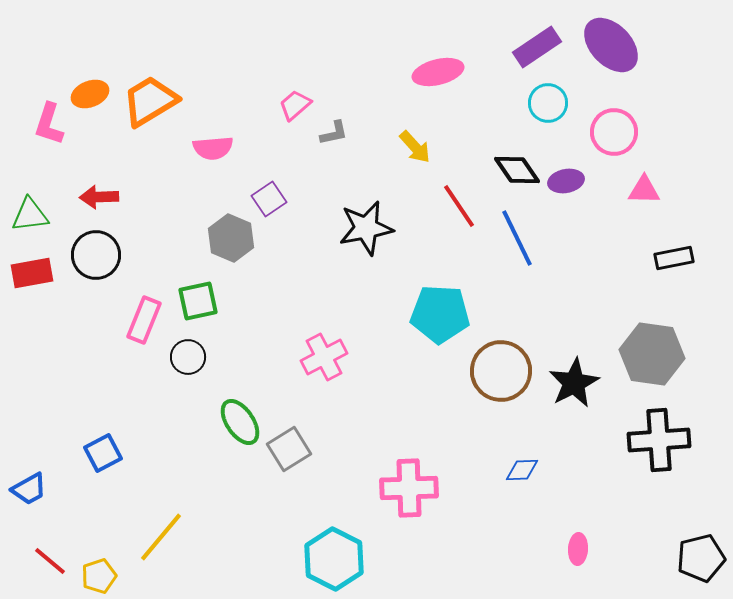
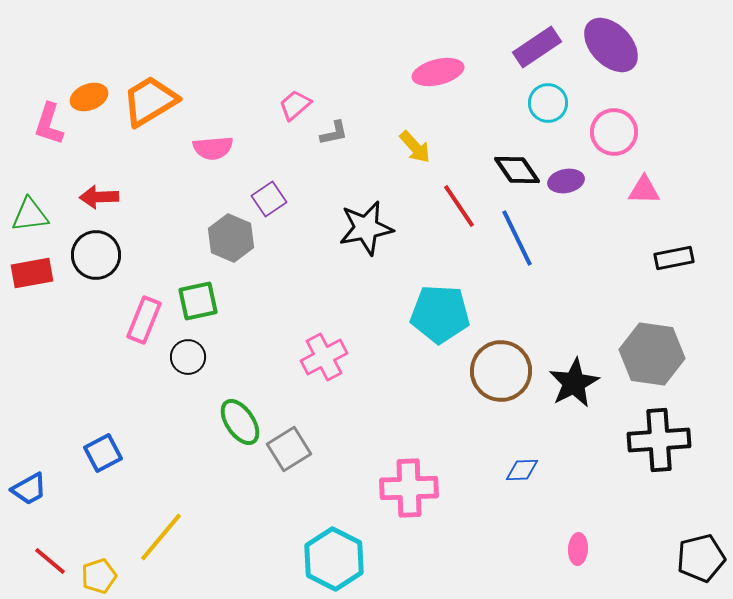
orange ellipse at (90, 94): moved 1 px left, 3 px down
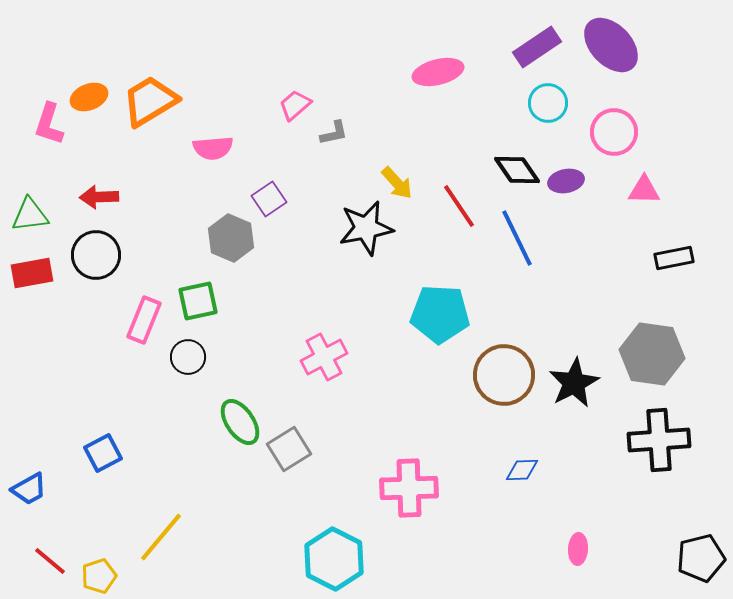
yellow arrow at (415, 147): moved 18 px left, 36 px down
brown circle at (501, 371): moved 3 px right, 4 px down
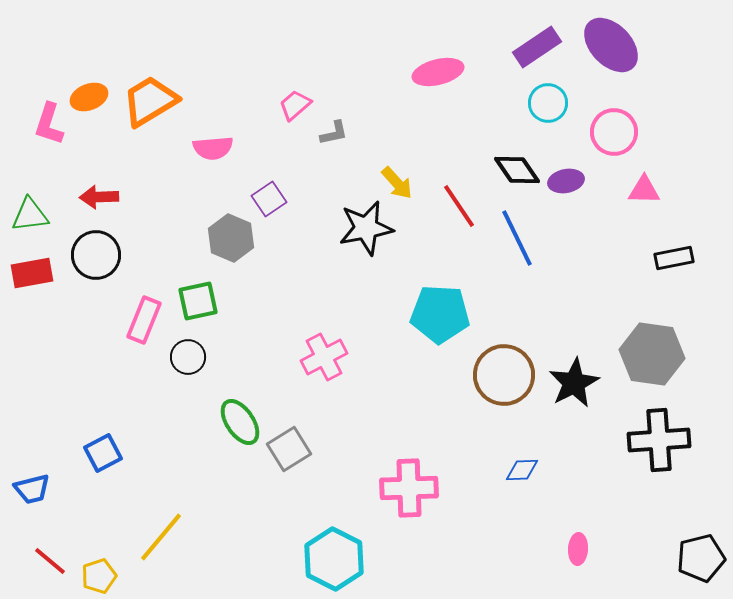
blue trapezoid at (29, 489): moved 3 px right; rotated 15 degrees clockwise
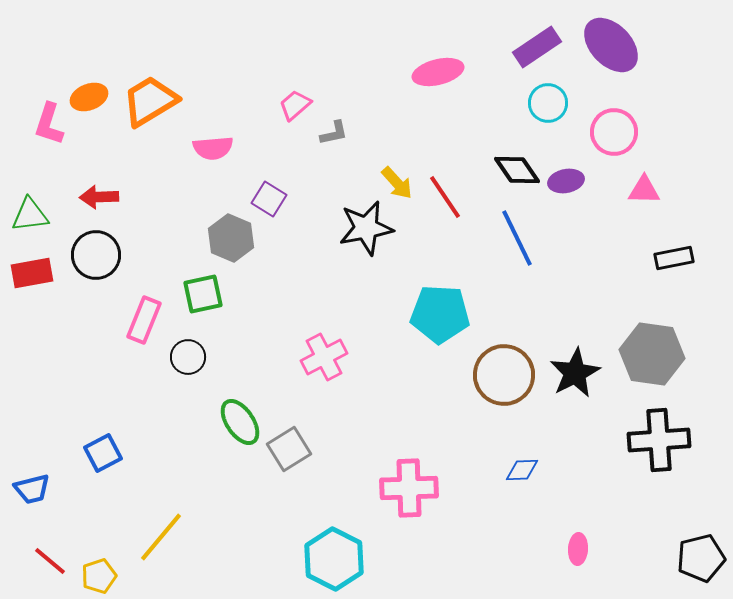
purple square at (269, 199): rotated 24 degrees counterclockwise
red line at (459, 206): moved 14 px left, 9 px up
green square at (198, 301): moved 5 px right, 7 px up
black star at (574, 383): moved 1 px right, 10 px up
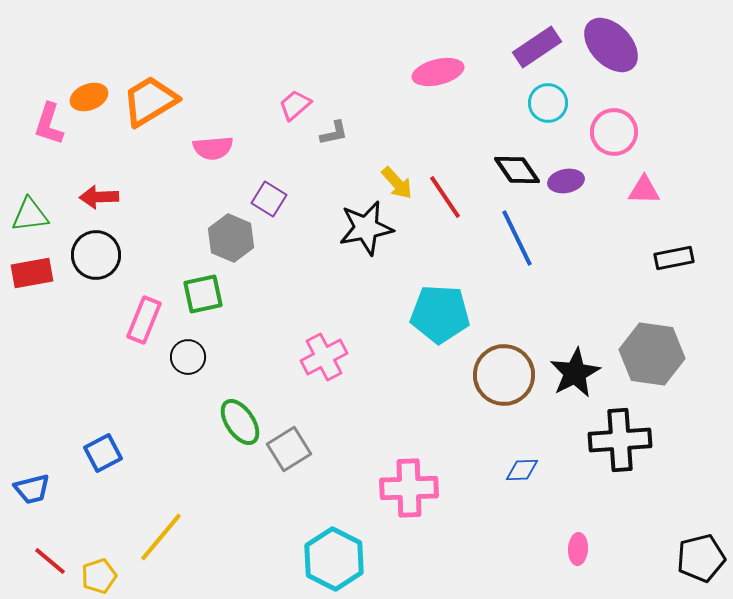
black cross at (659, 440): moved 39 px left
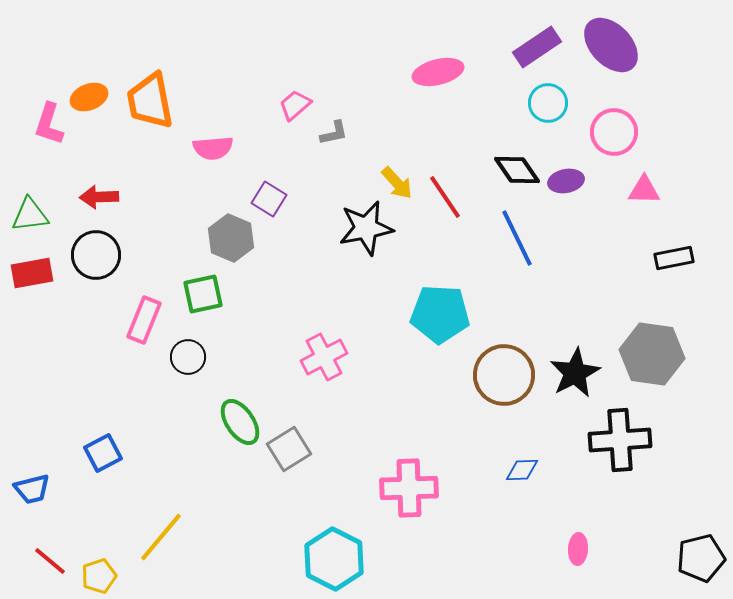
orange trapezoid at (150, 101): rotated 70 degrees counterclockwise
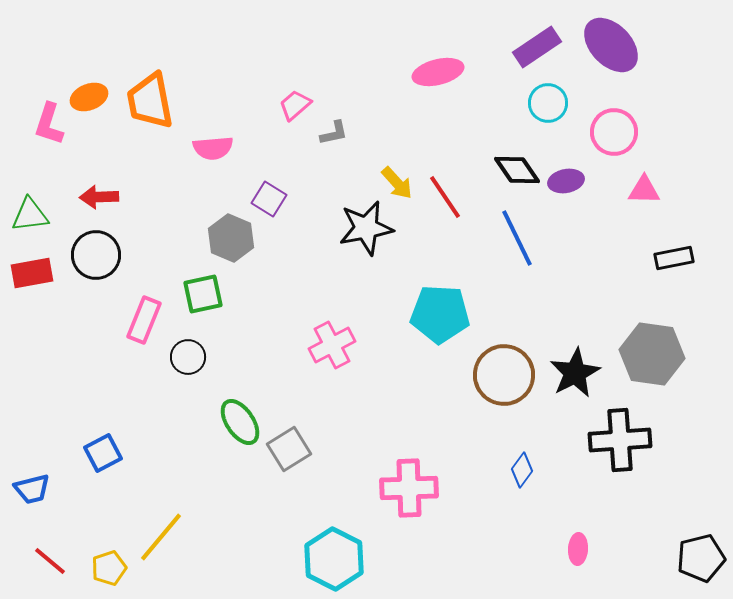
pink cross at (324, 357): moved 8 px right, 12 px up
blue diamond at (522, 470): rotated 52 degrees counterclockwise
yellow pentagon at (99, 576): moved 10 px right, 8 px up
